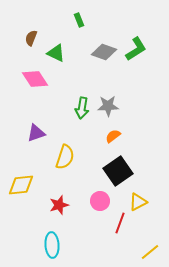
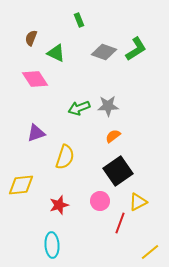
green arrow: moved 3 px left; rotated 60 degrees clockwise
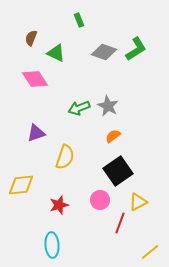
gray star: rotated 30 degrees clockwise
pink circle: moved 1 px up
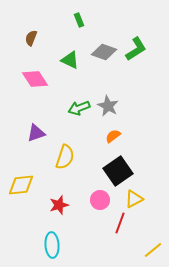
green triangle: moved 14 px right, 7 px down
yellow triangle: moved 4 px left, 3 px up
yellow line: moved 3 px right, 2 px up
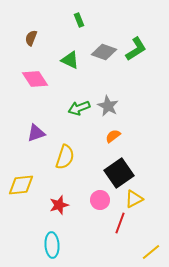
black square: moved 1 px right, 2 px down
yellow line: moved 2 px left, 2 px down
